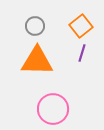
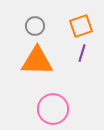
orange square: rotated 20 degrees clockwise
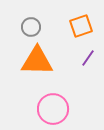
gray circle: moved 4 px left, 1 px down
purple line: moved 6 px right, 5 px down; rotated 18 degrees clockwise
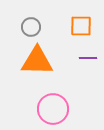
orange square: rotated 20 degrees clockwise
purple line: rotated 54 degrees clockwise
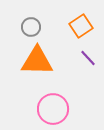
orange square: rotated 35 degrees counterclockwise
purple line: rotated 48 degrees clockwise
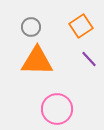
purple line: moved 1 px right, 1 px down
pink circle: moved 4 px right
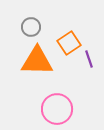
orange square: moved 12 px left, 17 px down
purple line: rotated 24 degrees clockwise
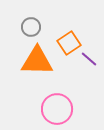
purple line: rotated 30 degrees counterclockwise
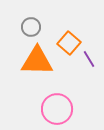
orange square: rotated 15 degrees counterclockwise
purple line: rotated 18 degrees clockwise
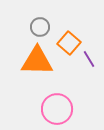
gray circle: moved 9 px right
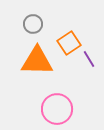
gray circle: moved 7 px left, 3 px up
orange square: rotated 15 degrees clockwise
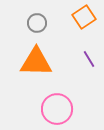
gray circle: moved 4 px right, 1 px up
orange square: moved 15 px right, 26 px up
orange triangle: moved 1 px left, 1 px down
